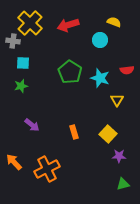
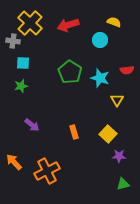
orange cross: moved 2 px down
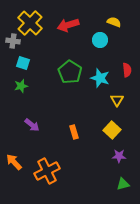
cyan square: rotated 16 degrees clockwise
red semicircle: rotated 88 degrees counterclockwise
yellow square: moved 4 px right, 4 px up
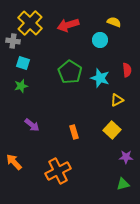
yellow triangle: rotated 32 degrees clockwise
purple star: moved 7 px right, 1 px down
orange cross: moved 11 px right
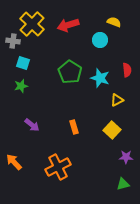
yellow cross: moved 2 px right, 1 px down
orange rectangle: moved 5 px up
orange cross: moved 4 px up
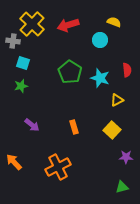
green triangle: moved 1 px left, 3 px down
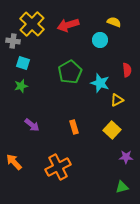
green pentagon: rotated 10 degrees clockwise
cyan star: moved 5 px down
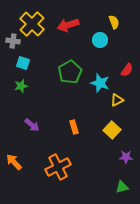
yellow semicircle: rotated 48 degrees clockwise
red semicircle: rotated 40 degrees clockwise
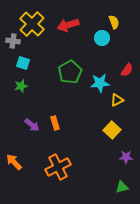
cyan circle: moved 2 px right, 2 px up
cyan star: rotated 24 degrees counterclockwise
orange rectangle: moved 19 px left, 4 px up
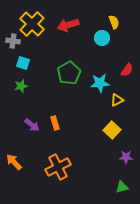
green pentagon: moved 1 px left, 1 px down
